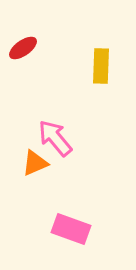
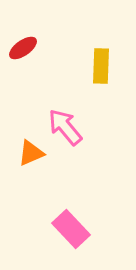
pink arrow: moved 10 px right, 11 px up
orange triangle: moved 4 px left, 10 px up
pink rectangle: rotated 27 degrees clockwise
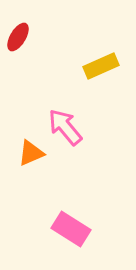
red ellipse: moved 5 px left, 11 px up; rotated 24 degrees counterclockwise
yellow rectangle: rotated 64 degrees clockwise
pink rectangle: rotated 15 degrees counterclockwise
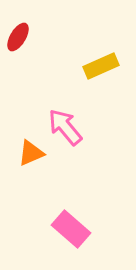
pink rectangle: rotated 9 degrees clockwise
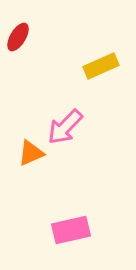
pink arrow: rotated 96 degrees counterclockwise
pink rectangle: moved 1 px down; rotated 54 degrees counterclockwise
